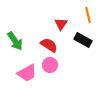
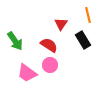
black rectangle: rotated 30 degrees clockwise
pink trapezoid: rotated 65 degrees clockwise
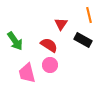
orange line: moved 1 px right
black rectangle: rotated 30 degrees counterclockwise
pink trapezoid: rotated 40 degrees clockwise
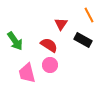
orange line: rotated 14 degrees counterclockwise
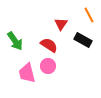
pink circle: moved 2 px left, 1 px down
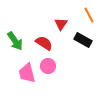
red semicircle: moved 5 px left, 2 px up
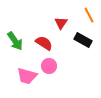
red triangle: moved 1 px up
pink circle: moved 1 px right
pink trapezoid: moved 3 px down; rotated 60 degrees counterclockwise
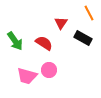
orange line: moved 2 px up
black rectangle: moved 2 px up
pink circle: moved 4 px down
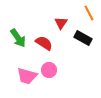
green arrow: moved 3 px right, 3 px up
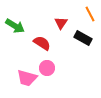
orange line: moved 1 px right, 1 px down
green arrow: moved 3 px left, 12 px up; rotated 24 degrees counterclockwise
red semicircle: moved 2 px left
pink circle: moved 2 px left, 2 px up
pink trapezoid: moved 2 px down
